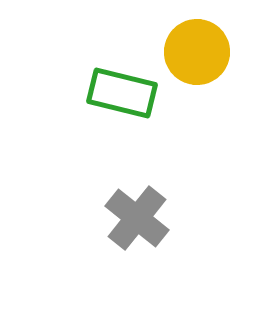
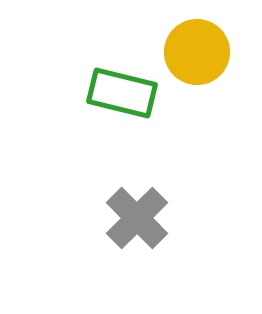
gray cross: rotated 6 degrees clockwise
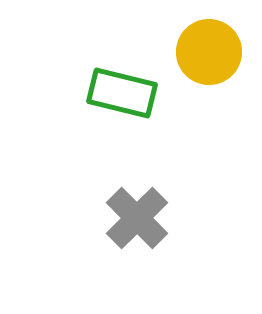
yellow circle: moved 12 px right
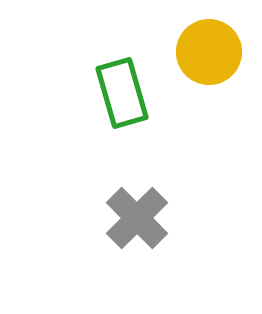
green rectangle: rotated 60 degrees clockwise
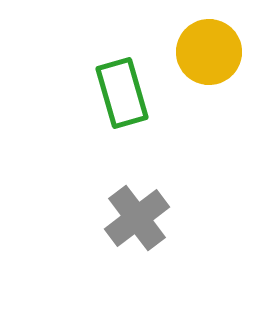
gray cross: rotated 8 degrees clockwise
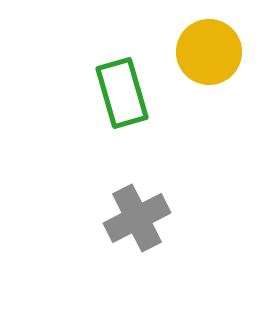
gray cross: rotated 10 degrees clockwise
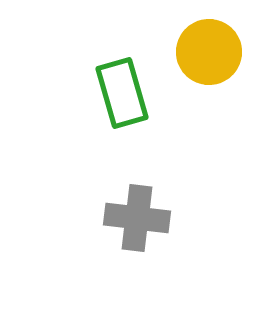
gray cross: rotated 34 degrees clockwise
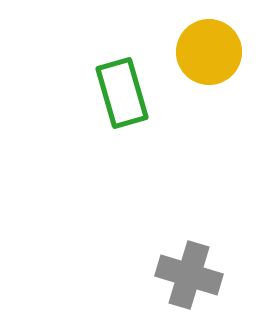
gray cross: moved 52 px right, 57 px down; rotated 10 degrees clockwise
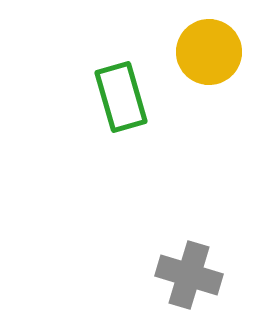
green rectangle: moved 1 px left, 4 px down
